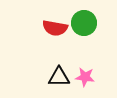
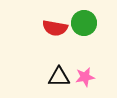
pink star: rotated 18 degrees counterclockwise
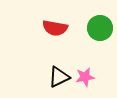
green circle: moved 16 px right, 5 px down
black triangle: rotated 25 degrees counterclockwise
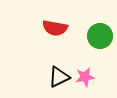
green circle: moved 8 px down
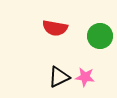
pink star: rotated 18 degrees clockwise
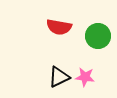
red semicircle: moved 4 px right, 1 px up
green circle: moved 2 px left
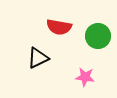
black triangle: moved 21 px left, 19 px up
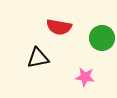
green circle: moved 4 px right, 2 px down
black triangle: rotated 15 degrees clockwise
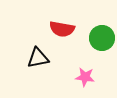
red semicircle: moved 3 px right, 2 px down
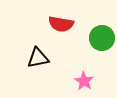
red semicircle: moved 1 px left, 5 px up
pink star: moved 1 px left, 4 px down; rotated 24 degrees clockwise
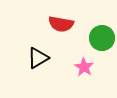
black triangle: rotated 20 degrees counterclockwise
pink star: moved 14 px up
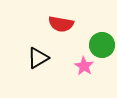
green circle: moved 7 px down
pink star: moved 1 px up
